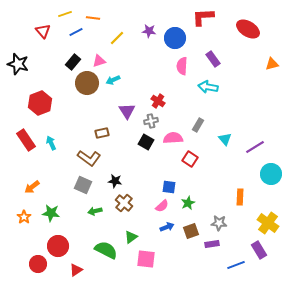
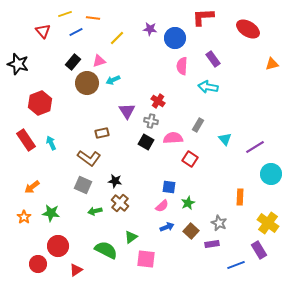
purple star at (149, 31): moved 1 px right, 2 px up
gray cross at (151, 121): rotated 24 degrees clockwise
brown cross at (124, 203): moved 4 px left
gray star at (219, 223): rotated 21 degrees clockwise
brown square at (191, 231): rotated 28 degrees counterclockwise
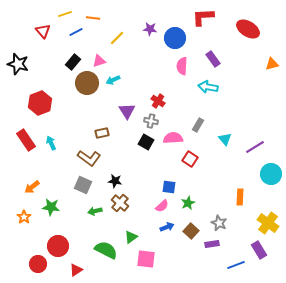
green star at (51, 213): moved 6 px up
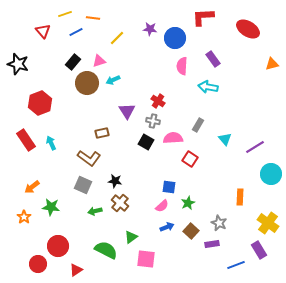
gray cross at (151, 121): moved 2 px right
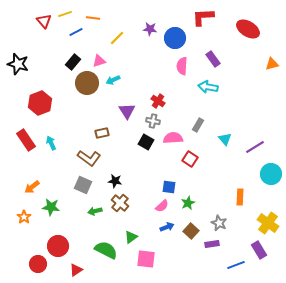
red triangle at (43, 31): moved 1 px right, 10 px up
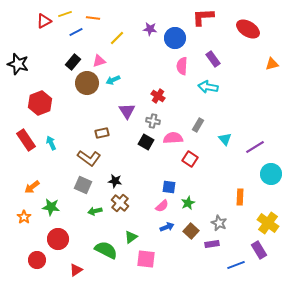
red triangle at (44, 21): rotated 42 degrees clockwise
red cross at (158, 101): moved 5 px up
red circle at (58, 246): moved 7 px up
red circle at (38, 264): moved 1 px left, 4 px up
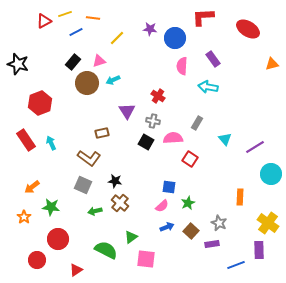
gray rectangle at (198, 125): moved 1 px left, 2 px up
purple rectangle at (259, 250): rotated 30 degrees clockwise
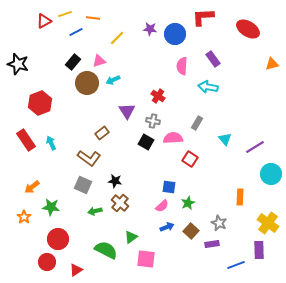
blue circle at (175, 38): moved 4 px up
brown rectangle at (102, 133): rotated 24 degrees counterclockwise
red circle at (37, 260): moved 10 px right, 2 px down
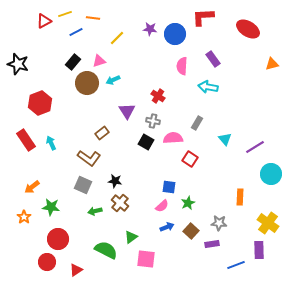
gray star at (219, 223): rotated 21 degrees counterclockwise
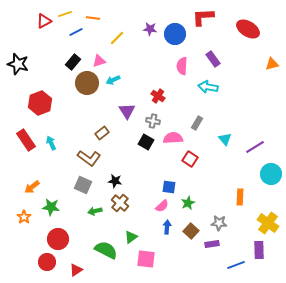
blue arrow at (167, 227): rotated 64 degrees counterclockwise
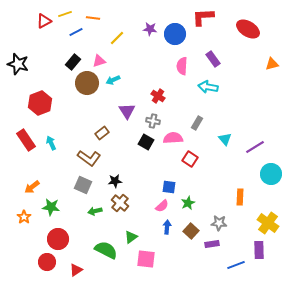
black star at (115, 181): rotated 16 degrees counterclockwise
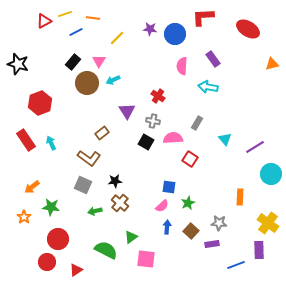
pink triangle at (99, 61): rotated 40 degrees counterclockwise
